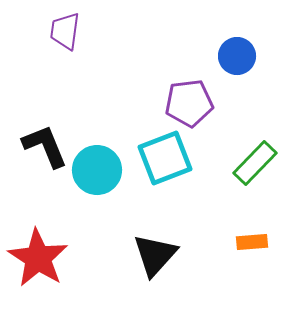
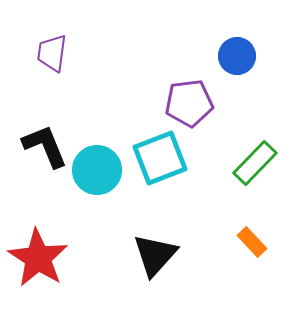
purple trapezoid: moved 13 px left, 22 px down
cyan square: moved 5 px left
orange rectangle: rotated 52 degrees clockwise
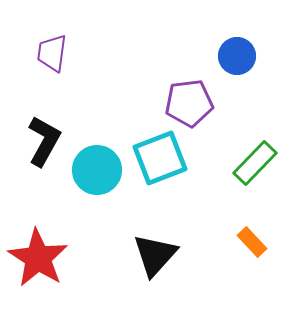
black L-shape: moved 1 px left, 5 px up; rotated 51 degrees clockwise
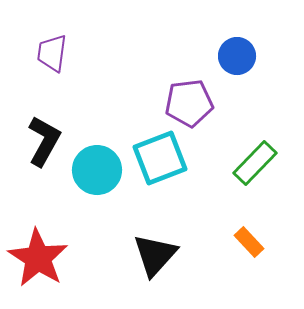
orange rectangle: moved 3 px left
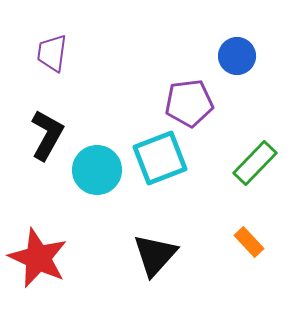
black L-shape: moved 3 px right, 6 px up
red star: rotated 8 degrees counterclockwise
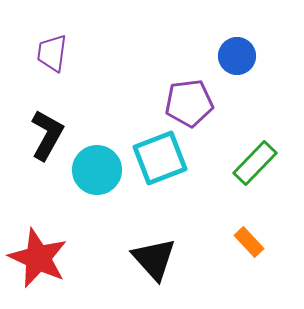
black triangle: moved 1 px left, 4 px down; rotated 24 degrees counterclockwise
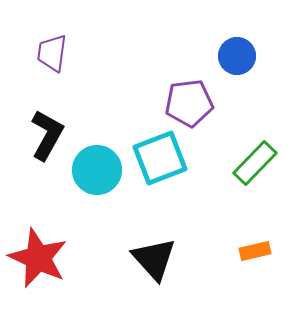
orange rectangle: moved 6 px right, 9 px down; rotated 60 degrees counterclockwise
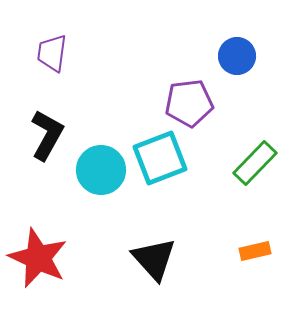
cyan circle: moved 4 px right
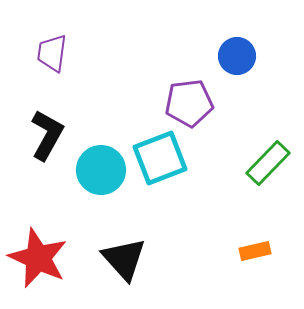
green rectangle: moved 13 px right
black triangle: moved 30 px left
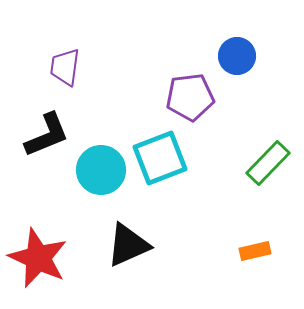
purple trapezoid: moved 13 px right, 14 px down
purple pentagon: moved 1 px right, 6 px up
black L-shape: rotated 39 degrees clockwise
black triangle: moved 4 px right, 14 px up; rotated 48 degrees clockwise
